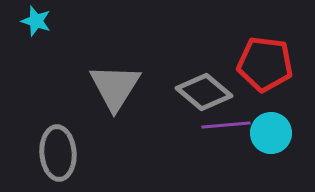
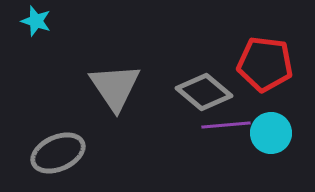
gray triangle: rotated 6 degrees counterclockwise
gray ellipse: rotated 70 degrees clockwise
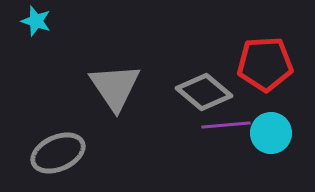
red pentagon: rotated 10 degrees counterclockwise
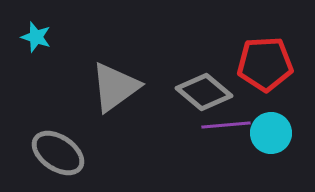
cyan star: moved 16 px down
gray triangle: rotated 28 degrees clockwise
gray ellipse: rotated 58 degrees clockwise
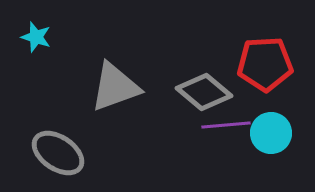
gray triangle: rotated 16 degrees clockwise
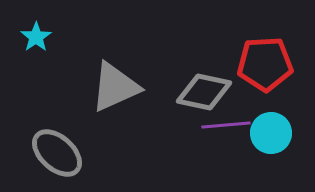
cyan star: rotated 20 degrees clockwise
gray triangle: rotated 4 degrees counterclockwise
gray diamond: rotated 28 degrees counterclockwise
gray ellipse: moved 1 px left; rotated 8 degrees clockwise
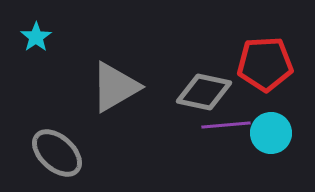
gray triangle: rotated 6 degrees counterclockwise
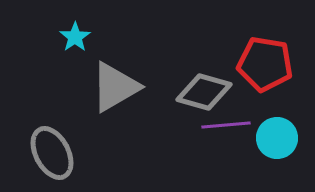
cyan star: moved 39 px right
red pentagon: rotated 12 degrees clockwise
gray diamond: rotated 4 degrees clockwise
cyan circle: moved 6 px right, 5 px down
gray ellipse: moved 5 px left; rotated 20 degrees clockwise
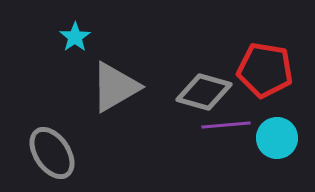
red pentagon: moved 6 px down
gray ellipse: rotated 6 degrees counterclockwise
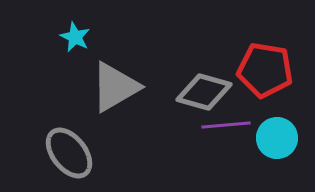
cyan star: rotated 12 degrees counterclockwise
gray ellipse: moved 17 px right; rotated 4 degrees counterclockwise
